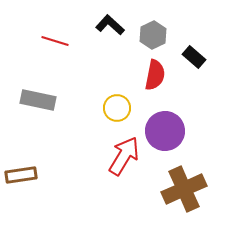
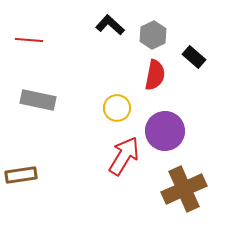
red line: moved 26 px left, 1 px up; rotated 12 degrees counterclockwise
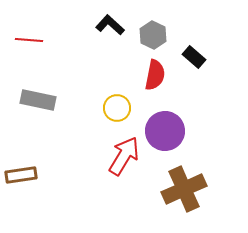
gray hexagon: rotated 8 degrees counterclockwise
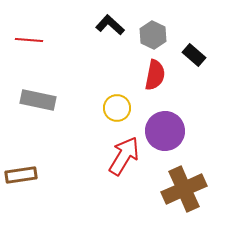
black rectangle: moved 2 px up
